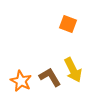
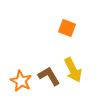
orange square: moved 1 px left, 4 px down
brown L-shape: moved 1 px left, 1 px up
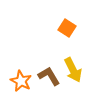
orange square: rotated 12 degrees clockwise
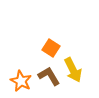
orange square: moved 16 px left, 20 px down
